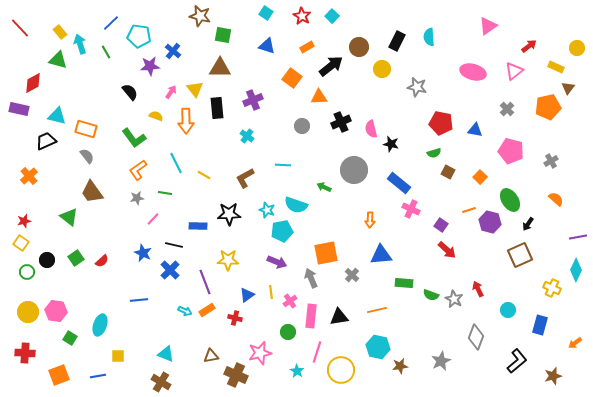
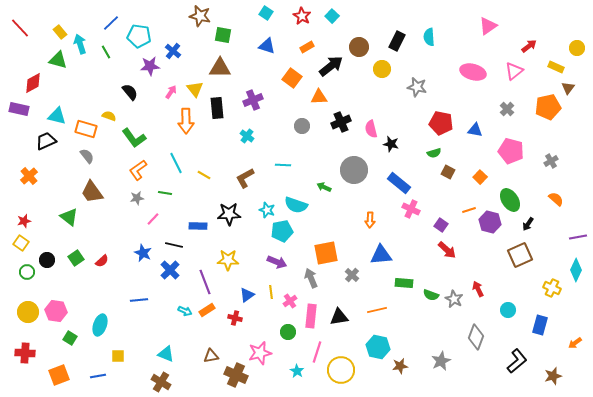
yellow semicircle at (156, 116): moved 47 px left
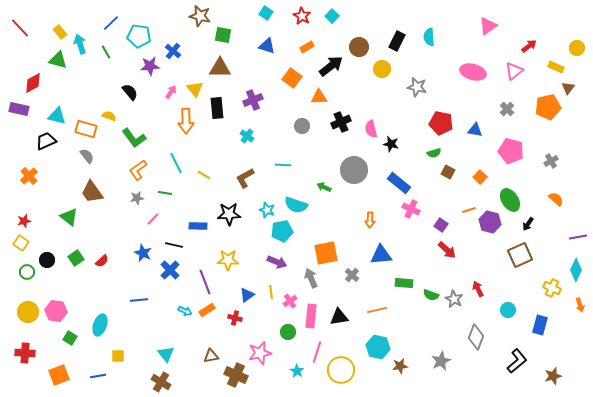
orange arrow at (575, 343): moved 5 px right, 38 px up; rotated 72 degrees counterclockwise
cyan triangle at (166, 354): rotated 30 degrees clockwise
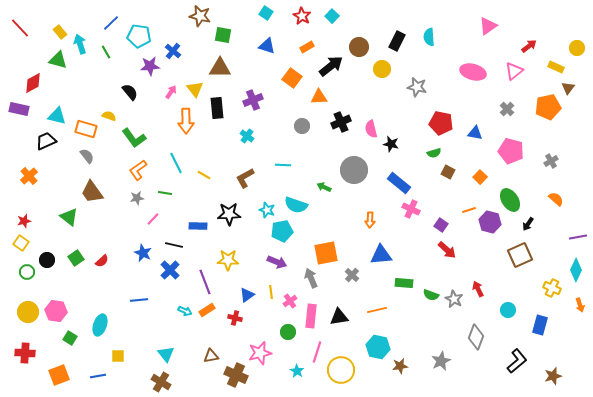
blue triangle at (475, 130): moved 3 px down
